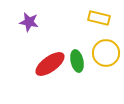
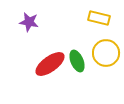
green ellipse: rotated 10 degrees counterclockwise
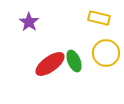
purple star: rotated 24 degrees clockwise
green ellipse: moved 3 px left
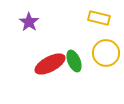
red ellipse: rotated 8 degrees clockwise
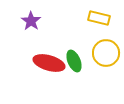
purple star: moved 2 px right, 1 px up
red ellipse: moved 1 px left, 1 px up; rotated 44 degrees clockwise
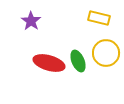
green ellipse: moved 4 px right
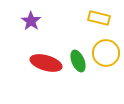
red ellipse: moved 3 px left
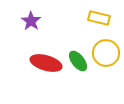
green ellipse: rotated 15 degrees counterclockwise
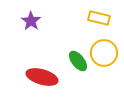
yellow circle: moved 2 px left
red ellipse: moved 4 px left, 14 px down
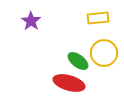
yellow rectangle: moved 1 px left; rotated 20 degrees counterclockwise
green ellipse: rotated 15 degrees counterclockwise
red ellipse: moved 27 px right, 6 px down
